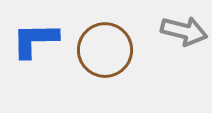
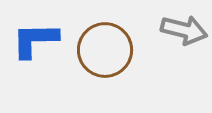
gray arrow: moved 1 px up
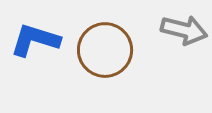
blue L-shape: rotated 18 degrees clockwise
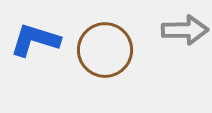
gray arrow: moved 1 px right; rotated 15 degrees counterclockwise
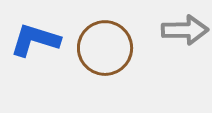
brown circle: moved 2 px up
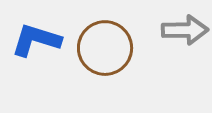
blue L-shape: moved 1 px right
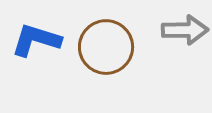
brown circle: moved 1 px right, 1 px up
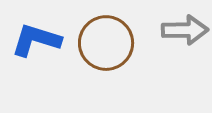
brown circle: moved 4 px up
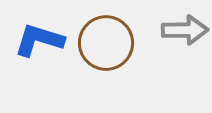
blue L-shape: moved 3 px right
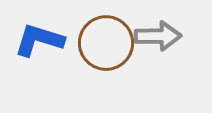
gray arrow: moved 27 px left, 6 px down
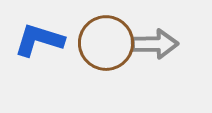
gray arrow: moved 3 px left, 8 px down
